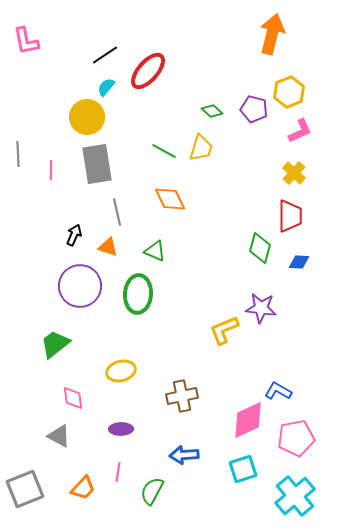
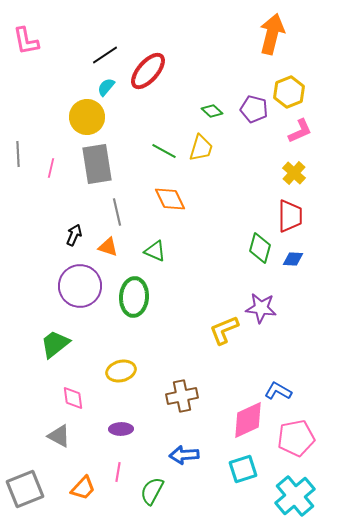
pink line at (51, 170): moved 2 px up; rotated 12 degrees clockwise
blue diamond at (299, 262): moved 6 px left, 3 px up
green ellipse at (138, 294): moved 4 px left, 3 px down
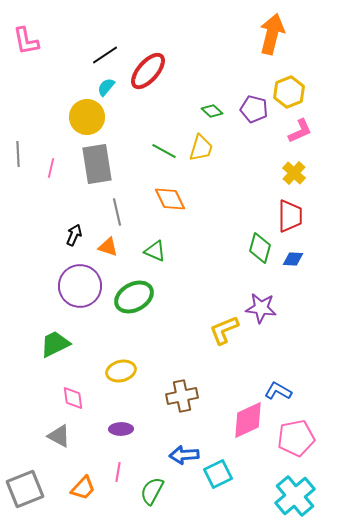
green ellipse at (134, 297): rotated 57 degrees clockwise
green trapezoid at (55, 344): rotated 12 degrees clockwise
cyan square at (243, 469): moved 25 px left, 5 px down; rotated 8 degrees counterclockwise
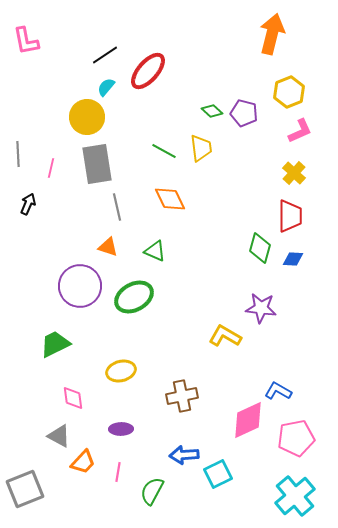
purple pentagon at (254, 109): moved 10 px left, 4 px down
yellow trapezoid at (201, 148): rotated 24 degrees counterclockwise
gray line at (117, 212): moved 5 px up
black arrow at (74, 235): moved 46 px left, 31 px up
yellow L-shape at (224, 330): moved 1 px right, 6 px down; rotated 52 degrees clockwise
orange trapezoid at (83, 488): moved 26 px up
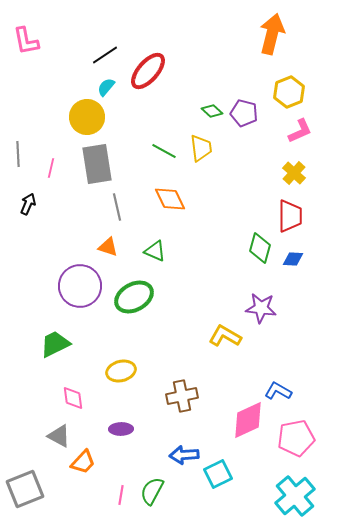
pink line at (118, 472): moved 3 px right, 23 px down
